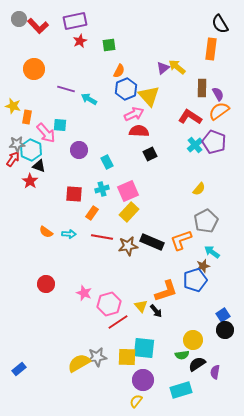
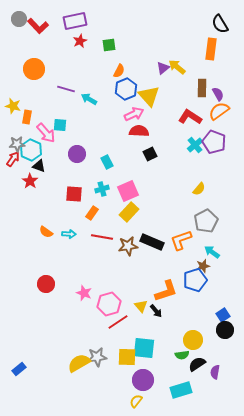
purple circle at (79, 150): moved 2 px left, 4 px down
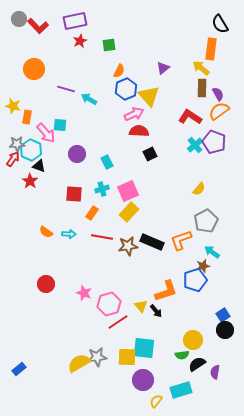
yellow arrow at (177, 67): moved 24 px right, 1 px down
yellow semicircle at (136, 401): moved 20 px right
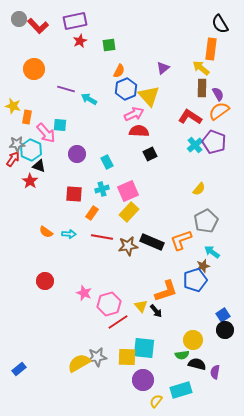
red circle at (46, 284): moved 1 px left, 3 px up
black semicircle at (197, 364): rotated 48 degrees clockwise
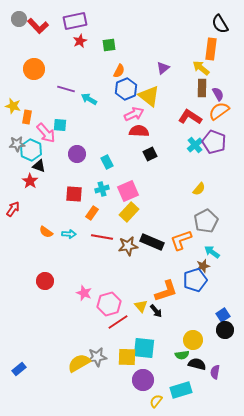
yellow triangle at (149, 96): rotated 10 degrees counterclockwise
red arrow at (13, 159): moved 50 px down
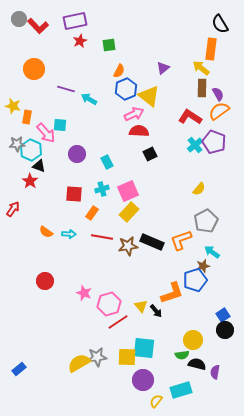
orange L-shape at (166, 291): moved 6 px right, 2 px down
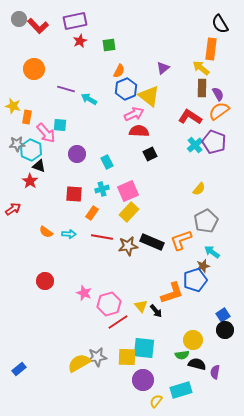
red arrow at (13, 209): rotated 21 degrees clockwise
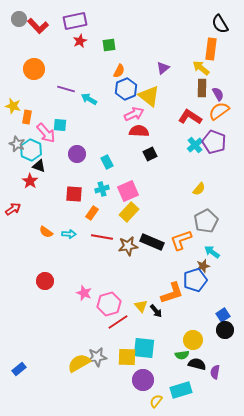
gray star at (17, 144): rotated 28 degrees clockwise
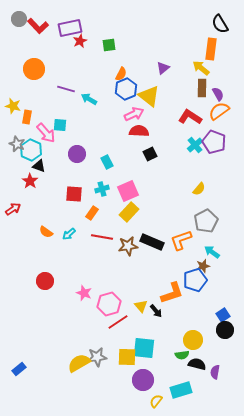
purple rectangle at (75, 21): moved 5 px left, 7 px down
orange semicircle at (119, 71): moved 2 px right, 3 px down
cyan arrow at (69, 234): rotated 136 degrees clockwise
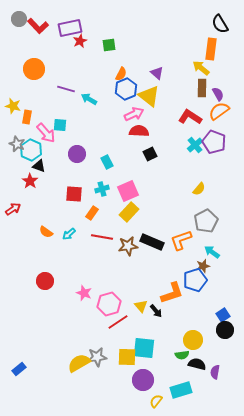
purple triangle at (163, 68): moved 6 px left, 5 px down; rotated 40 degrees counterclockwise
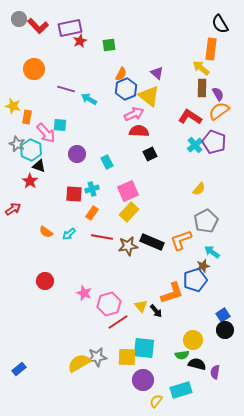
cyan cross at (102, 189): moved 10 px left
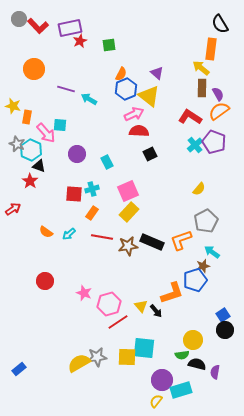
purple circle at (143, 380): moved 19 px right
